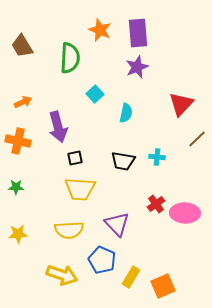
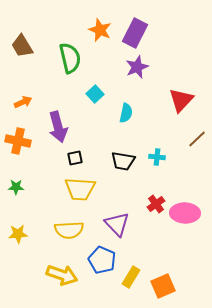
purple rectangle: moved 3 px left; rotated 32 degrees clockwise
green semicircle: rotated 16 degrees counterclockwise
red triangle: moved 4 px up
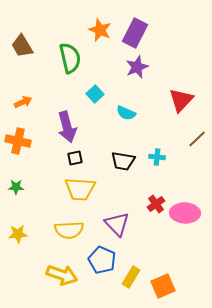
cyan semicircle: rotated 102 degrees clockwise
purple arrow: moved 9 px right
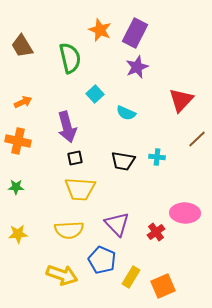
red cross: moved 28 px down
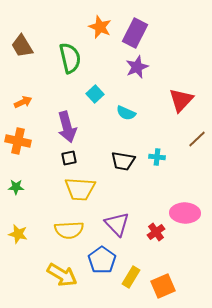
orange star: moved 3 px up
black square: moved 6 px left
yellow star: rotated 18 degrees clockwise
blue pentagon: rotated 12 degrees clockwise
yellow arrow: rotated 12 degrees clockwise
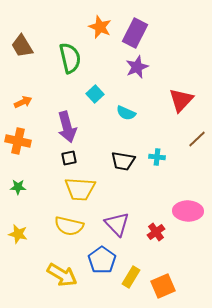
green star: moved 2 px right
pink ellipse: moved 3 px right, 2 px up
yellow semicircle: moved 4 px up; rotated 16 degrees clockwise
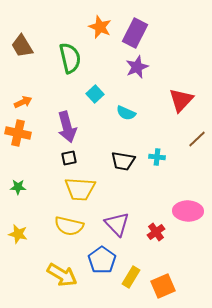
orange cross: moved 8 px up
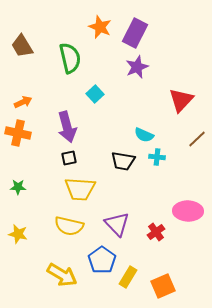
cyan semicircle: moved 18 px right, 22 px down
yellow rectangle: moved 3 px left
